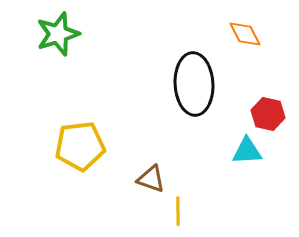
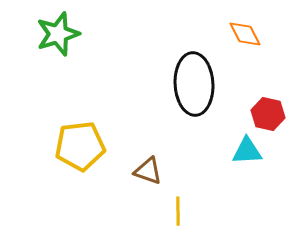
brown triangle: moved 3 px left, 8 px up
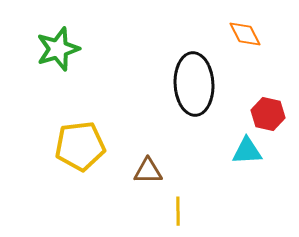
green star: moved 15 px down
brown triangle: rotated 20 degrees counterclockwise
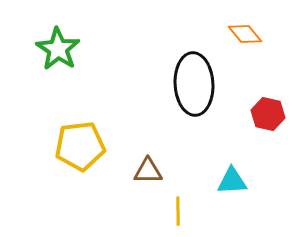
orange diamond: rotated 12 degrees counterclockwise
green star: rotated 21 degrees counterclockwise
cyan triangle: moved 15 px left, 30 px down
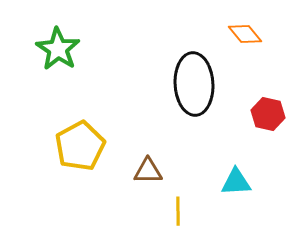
yellow pentagon: rotated 21 degrees counterclockwise
cyan triangle: moved 4 px right, 1 px down
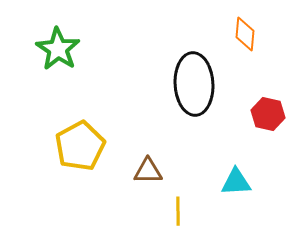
orange diamond: rotated 44 degrees clockwise
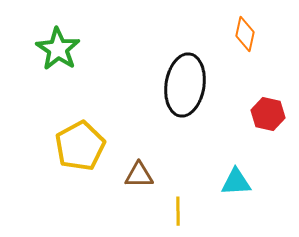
orange diamond: rotated 8 degrees clockwise
black ellipse: moved 9 px left, 1 px down; rotated 12 degrees clockwise
brown triangle: moved 9 px left, 4 px down
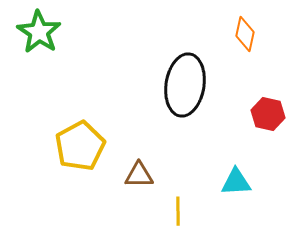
green star: moved 19 px left, 17 px up
